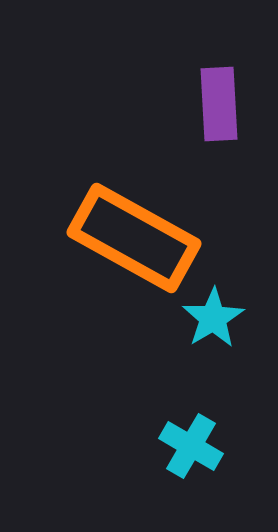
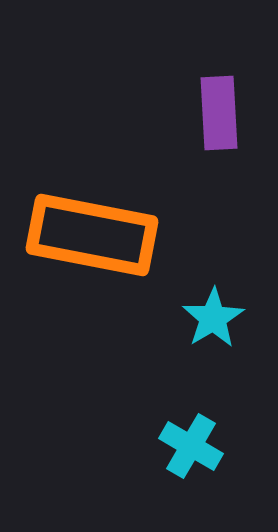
purple rectangle: moved 9 px down
orange rectangle: moved 42 px left, 3 px up; rotated 18 degrees counterclockwise
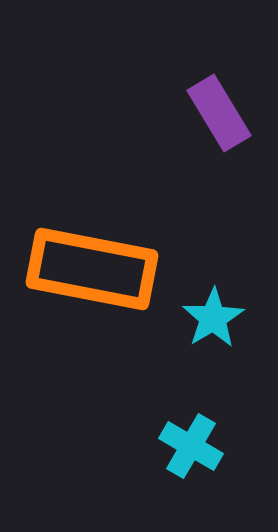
purple rectangle: rotated 28 degrees counterclockwise
orange rectangle: moved 34 px down
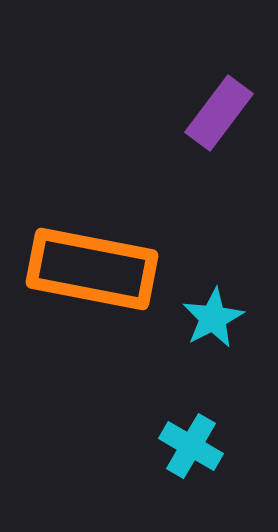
purple rectangle: rotated 68 degrees clockwise
cyan star: rotated 4 degrees clockwise
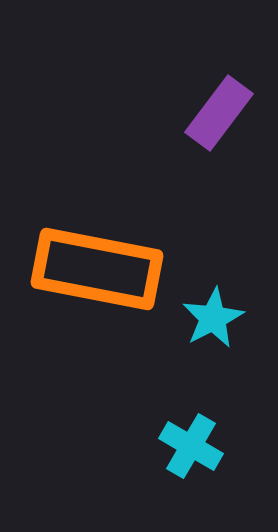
orange rectangle: moved 5 px right
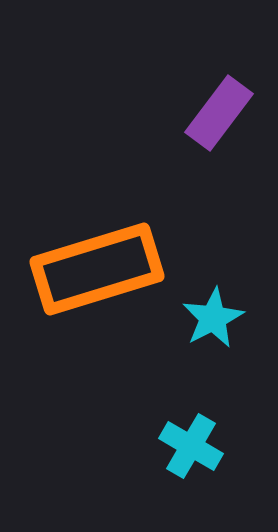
orange rectangle: rotated 28 degrees counterclockwise
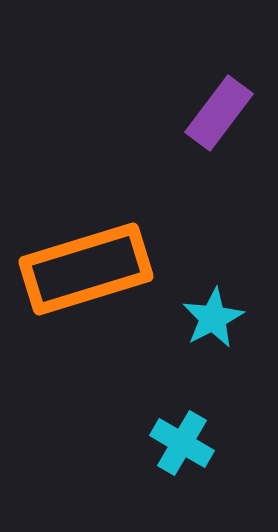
orange rectangle: moved 11 px left
cyan cross: moved 9 px left, 3 px up
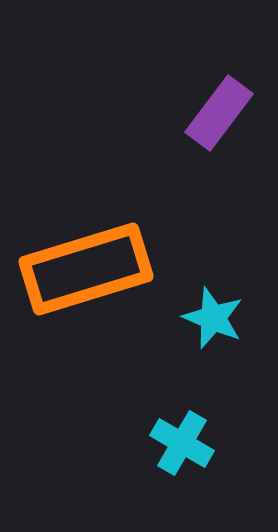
cyan star: rotated 22 degrees counterclockwise
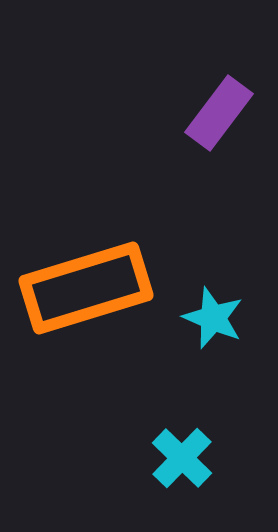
orange rectangle: moved 19 px down
cyan cross: moved 15 px down; rotated 14 degrees clockwise
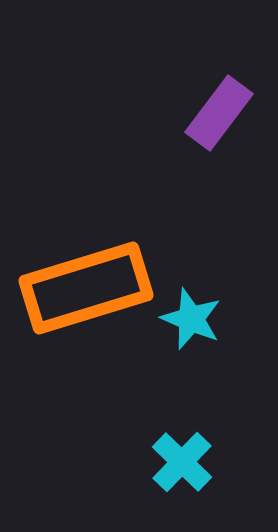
cyan star: moved 22 px left, 1 px down
cyan cross: moved 4 px down
